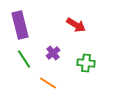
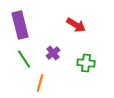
orange line: moved 8 px left; rotated 72 degrees clockwise
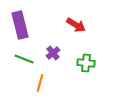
green line: rotated 36 degrees counterclockwise
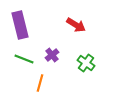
purple cross: moved 1 px left, 2 px down
green cross: rotated 30 degrees clockwise
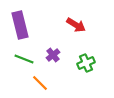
purple cross: moved 1 px right
green cross: rotated 30 degrees clockwise
orange line: rotated 60 degrees counterclockwise
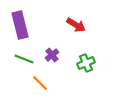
purple cross: moved 1 px left
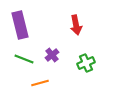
red arrow: rotated 48 degrees clockwise
orange line: rotated 60 degrees counterclockwise
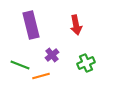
purple rectangle: moved 11 px right
green line: moved 4 px left, 6 px down
orange line: moved 1 px right, 7 px up
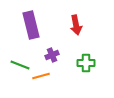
purple cross: rotated 16 degrees clockwise
green cross: rotated 24 degrees clockwise
